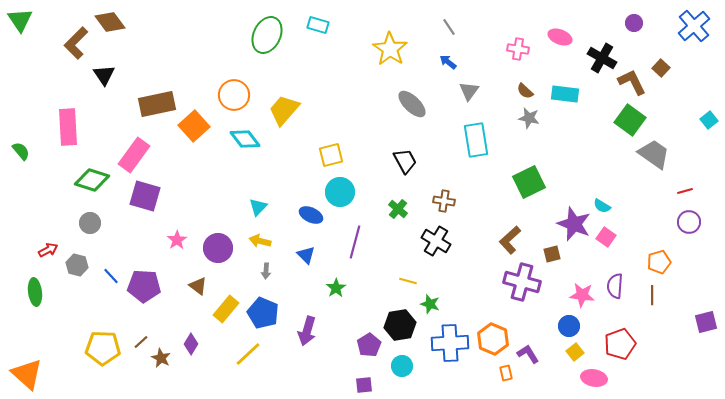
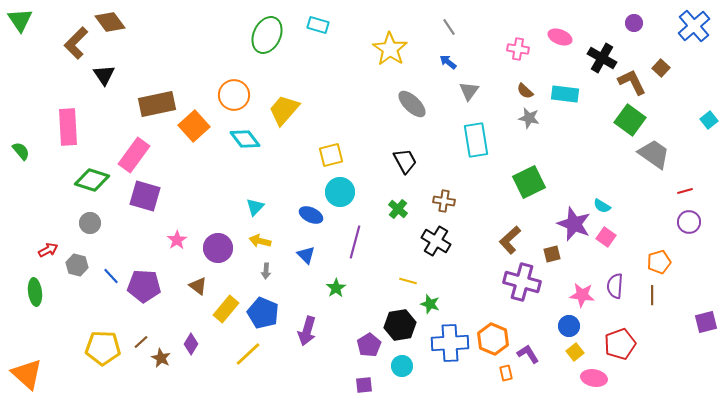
cyan triangle at (258, 207): moved 3 px left
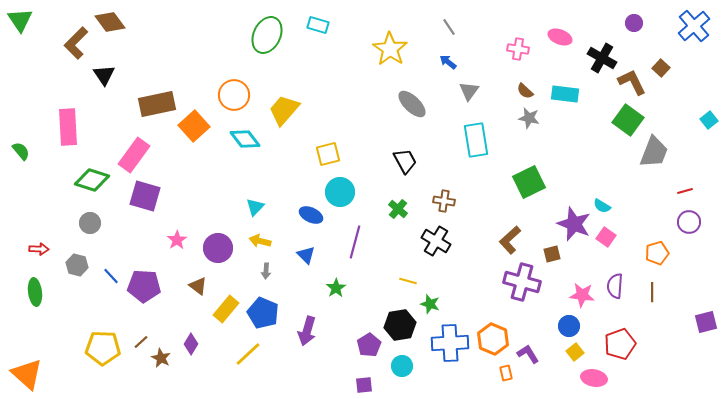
green square at (630, 120): moved 2 px left
gray trapezoid at (654, 154): moved 2 px up; rotated 76 degrees clockwise
yellow square at (331, 155): moved 3 px left, 1 px up
red arrow at (48, 250): moved 9 px left, 1 px up; rotated 30 degrees clockwise
orange pentagon at (659, 262): moved 2 px left, 9 px up
brown line at (652, 295): moved 3 px up
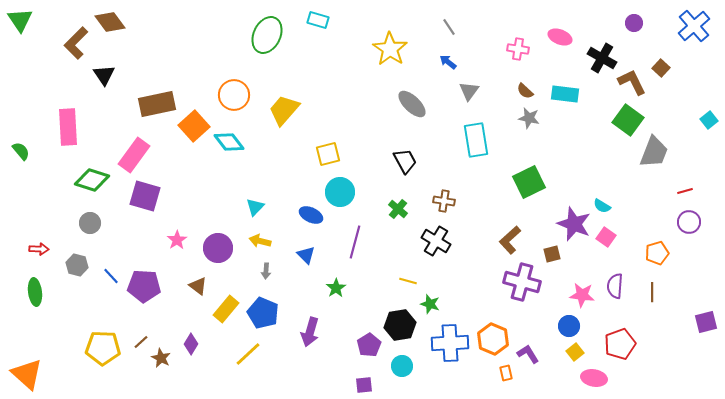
cyan rectangle at (318, 25): moved 5 px up
cyan diamond at (245, 139): moved 16 px left, 3 px down
purple arrow at (307, 331): moved 3 px right, 1 px down
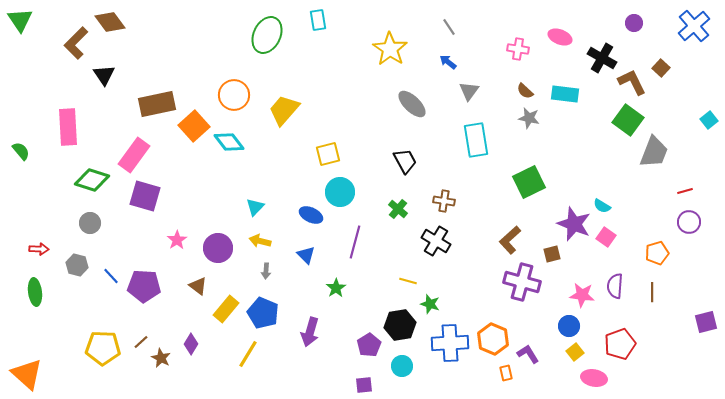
cyan rectangle at (318, 20): rotated 65 degrees clockwise
yellow line at (248, 354): rotated 16 degrees counterclockwise
